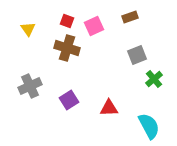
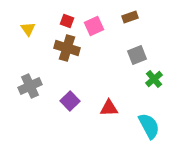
purple square: moved 1 px right, 1 px down; rotated 12 degrees counterclockwise
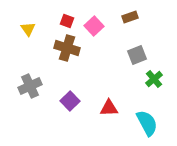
pink square: rotated 18 degrees counterclockwise
cyan semicircle: moved 2 px left, 3 px up
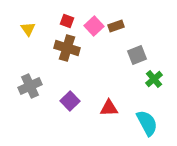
brown rectangle: moved 14 px left, 9 px down
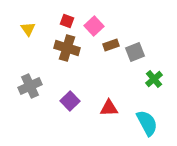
brown rectangle: moved 5 px left, 19 px down
gray square: moved 2 px left, 3 px up
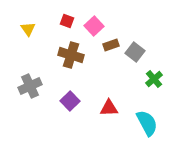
brown cross: moved 4 px right, 7 px down
gray square: rotated 30 degrees counterclockwise
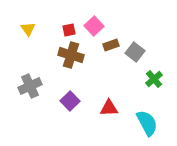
red square: moved 2 px right, 9 px down; rotated 32 degrees counterclockwise
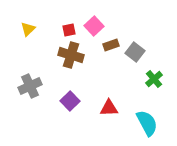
yellow triangle: rotated 21 degrees clockwise
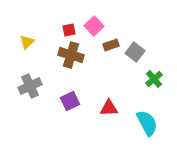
yellow triangle: moved 1 px left, 13 px down
purple square: rotated 18 degrees clockwise
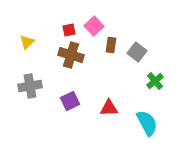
brown rectangle: rotated 63 degrees counterclockwise
gray square: moved 2 px right
green cross: moved 1 px right, 2 px down
gray cross: rotated 15 degrees clockwise
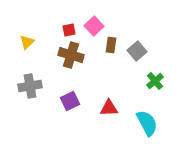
gray square: moved 1 px up; rotated 12 degrees clockwise
